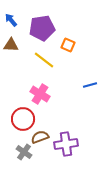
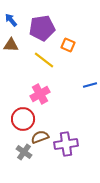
pink cross: rotated 30 degrees clockwise
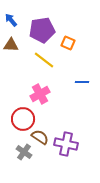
purple pentagon: moved 2 px down
orange square: moved 2 px up
blue line: moved 8 px left, 3 px up; rotated 16 degrees clockwise
brown semicircle: rotated 54 degrees clockwise
purple cross: rotated 20 degrees clockwise
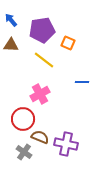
brown semicircle: rotated 12 degrees counterclockwise
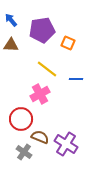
yellow line: moved 3 px right, 9 px down
blue line: moved 6 px left, 3 px up
red circle: moved 2 px left
purple cross: rotated 20 degrees clockwise
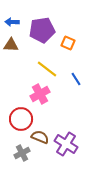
blue arrow: moved 1 px right, 2 px down; rotated 48 degrees counterclockwise
blue line: rotated 56 degrees clockwise
gray cross: moved 2 px left, 1 px down; rotated 28 degrees clockwise
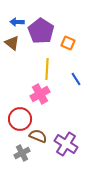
blue arrow: moved 5 px right
purple pentagon: moved 1 px left, 1 px down; rotated 30 degrees counterclockwise
brown triangle: moved 1 px right, 2 px up; rotated 35 degrees clockwise
yellow line: rotated 55 degrees clockwise
red circle: moved 1 px left
brown semicircle: moved 2 px left, 1 px up
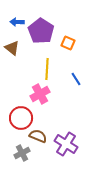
brown triangle: moved 5 px down
red circle: moved 1 px right, 1 px up
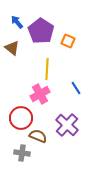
blue arrow: rotated 48 degrees clockwise
orange square: moved 2 px up
blue line: moved 9 px down
purple cross: moved 1 px right, 19 px up; rotated 10 degrees clockwise
gray cross: rotated 35 degrees clockwise
